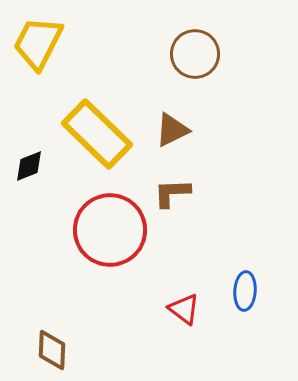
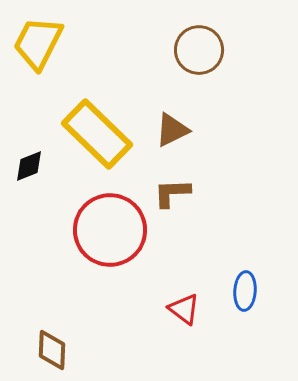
brown circle: moved 4 px right, 4 px up
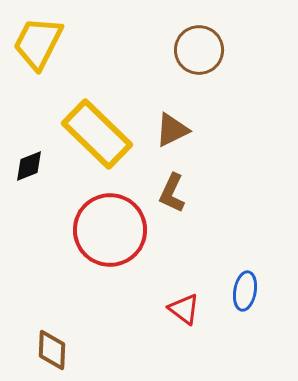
brown L-shape: rotated 63 degrees counterclockwise
blue ellipse: rotated 6 degrees clockwise
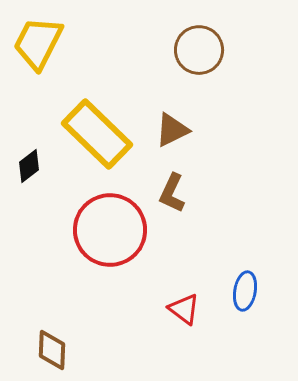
black diamond: rotated 16 degrees counterclockwise
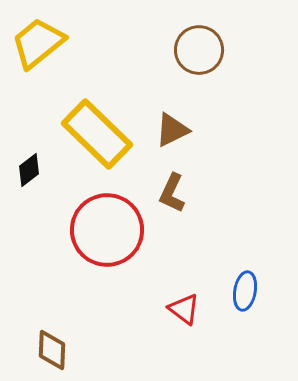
yellow trapezoid: rotated 24 degrees clockwise
black diamond: moved 4 px down
red circle: moved 3 px left
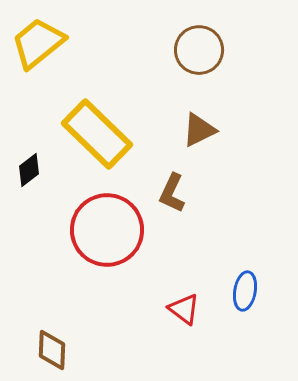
brown triangle: moved 27 px right
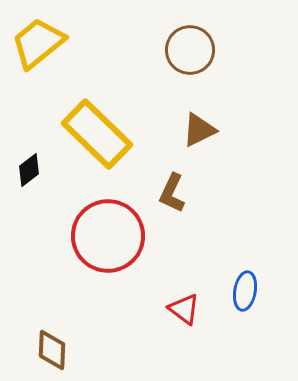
brown circle: moved 9 px left
red circle: moved 1 px right, 6 px down
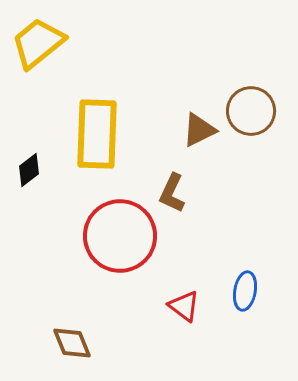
brown circle: moved 61 px right, 61 px down
yellow rectangle: rotated 48 degrees clockwise
red circle: moved 12 px right
red triangle: moved 3 px up
brown diamond: moved 20 px right, 7 px up; rotated 24 degrees counterclockwise
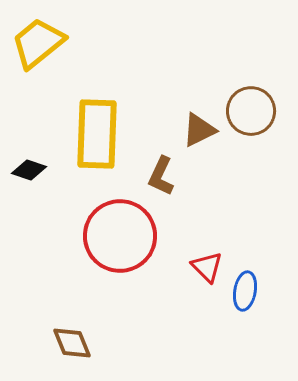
black diamond: rotated 56 degrees clockwise
brown L-shape: moved 11 px left, 17 px up
red triangle: moved 23 px right, 39 px up; rotated 8 degrees clockwise
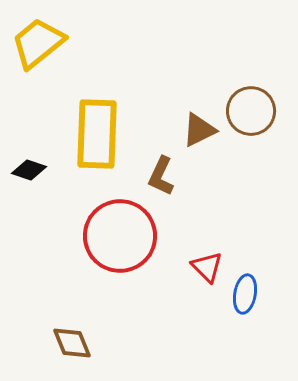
blue ellipse: moved 3 px down
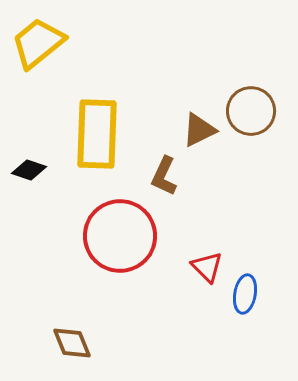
brown L-shape: moved 3 px right
